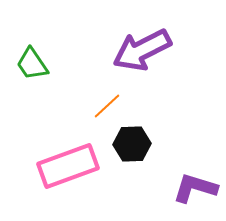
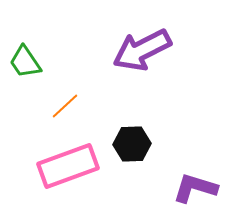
green trapezoid: moved 7 px left, 2 px up
orange line: moved 42 px left
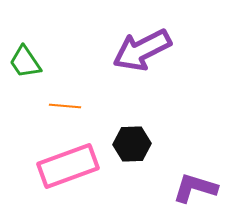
orange line: rotated 48 degrees clockwise
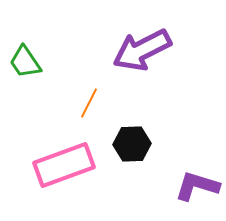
orange line: moved 24 px right, 3 px up; rotated 68 degrees counterclockwise
pink rectangle: moved 4 px left, 1 px up
purple L-shape: moved 2 px right, 2 px up
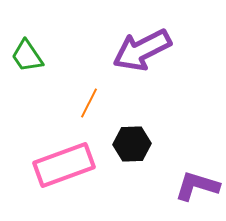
green trapezoid: moved 2 px right, 6 px up
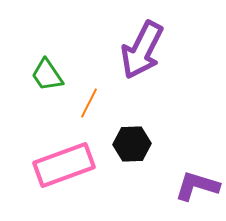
purple arrow: rotated 36 degrees counterclockwise
green trapezoid: moved 20 px right, 19 px down
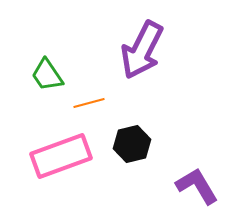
orange line: rotated 48 degrees clockwise
black hexagon: rotated 12 degrees counterclockwise
pink rectangle: moved 3 px left, 9 px up
purple L-shape: rotated 42 degrees clockwise
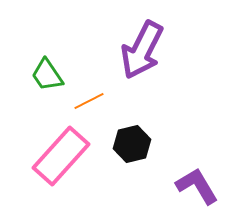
orange line: moved 2 px up; rotated 12 degrees counterclockwise
pink rectangle: rotated 28 degrees counterclockwise
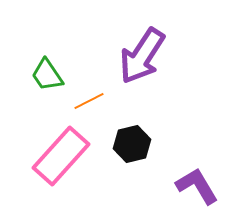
purple arrow: moved 6 px down; rotated 6 degrees clockwise
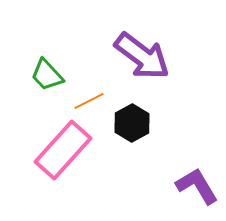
purple arrow: rotated 86 degrees counterclockwise
green trapezoid: rotated 9 degrees counterclockwise
black hexagon: moved 21 px up; rotated 15 degrees counterclockwise
pink rectangle: moved 2 px right, 6 px up
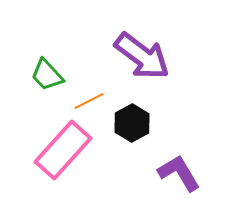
purple L-shape: moved 18 px left, 13 px up
